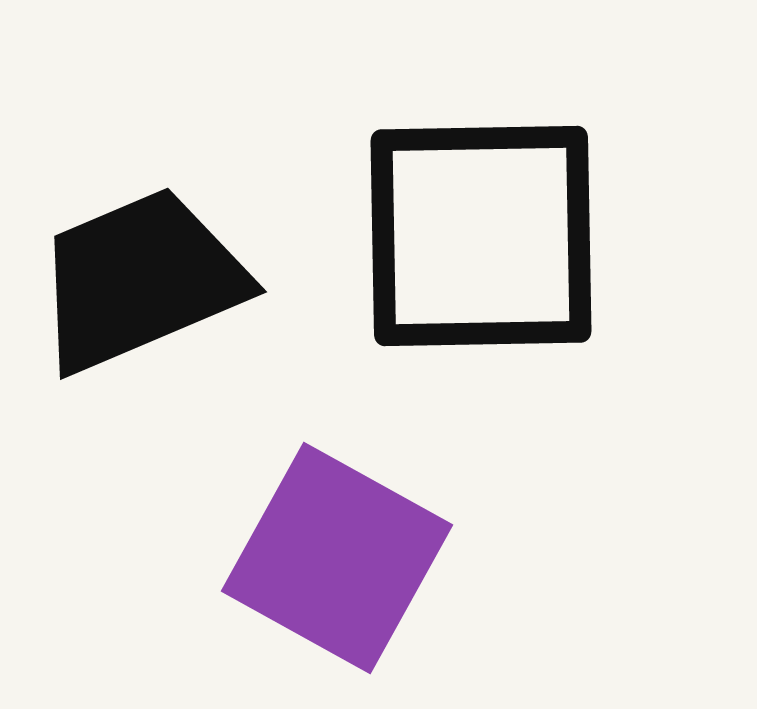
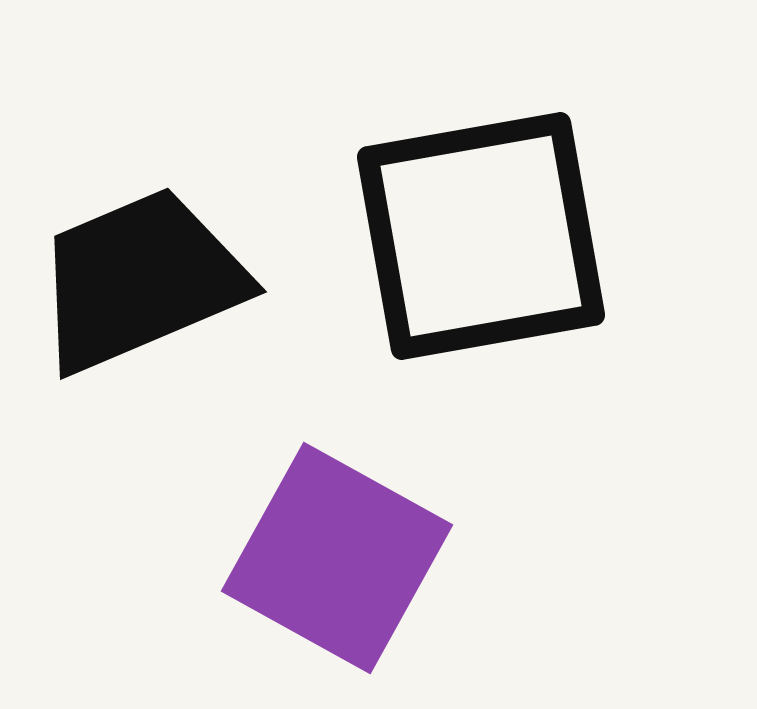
black square: rotated 9 degrees counterclockwise
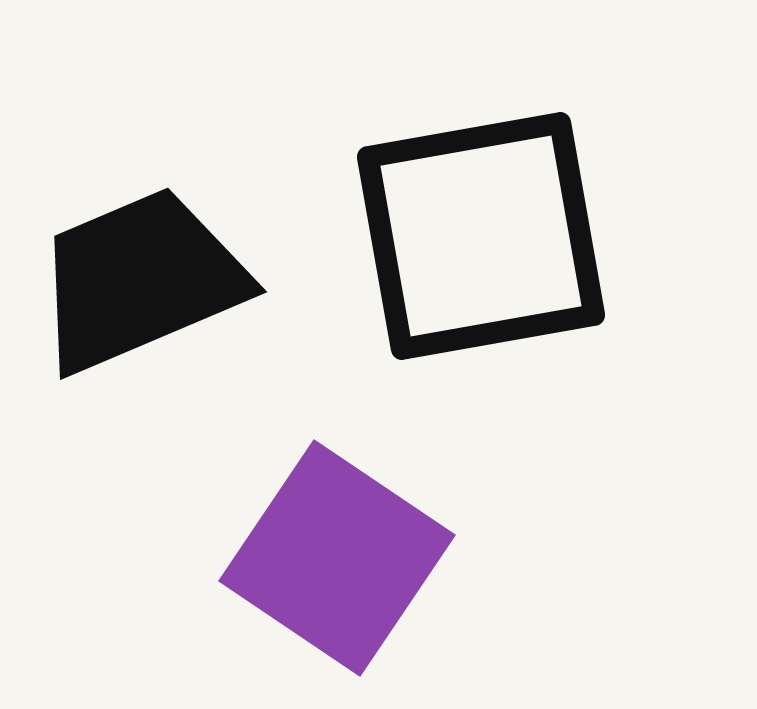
purple square: rotated 5 degrees clockwise
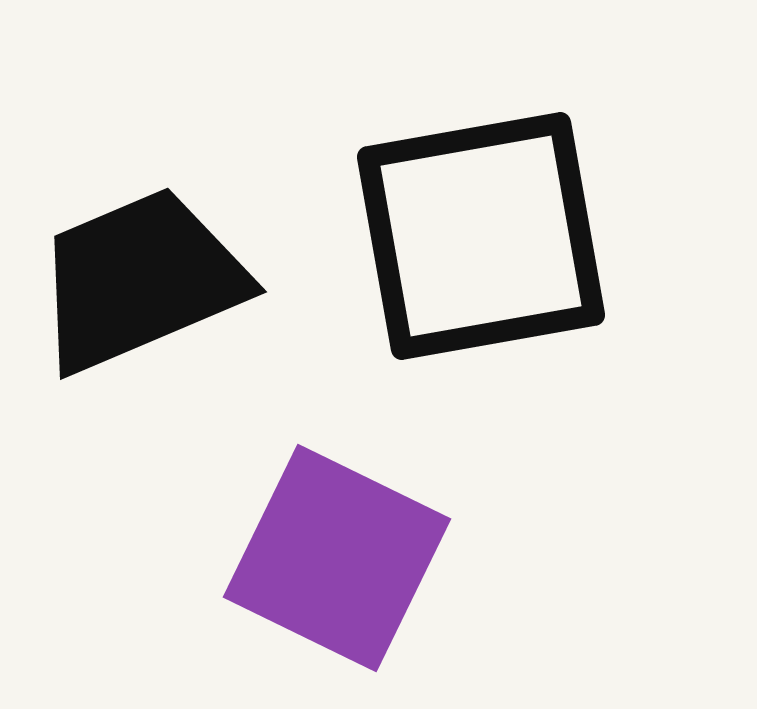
purple square: rotated 8 degrees counterclockwise
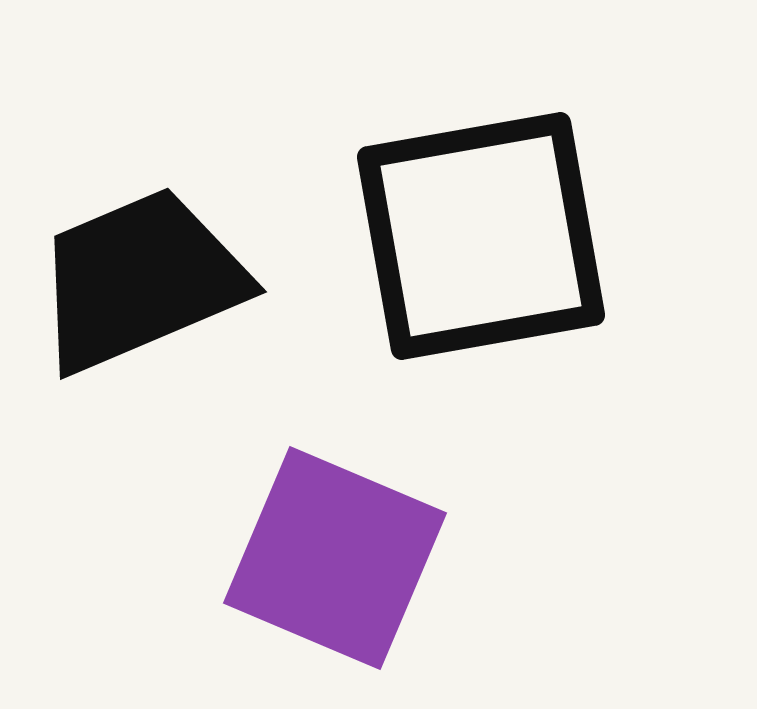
purple square: moved 2 px left; rotated 3 degrees counterclockwise
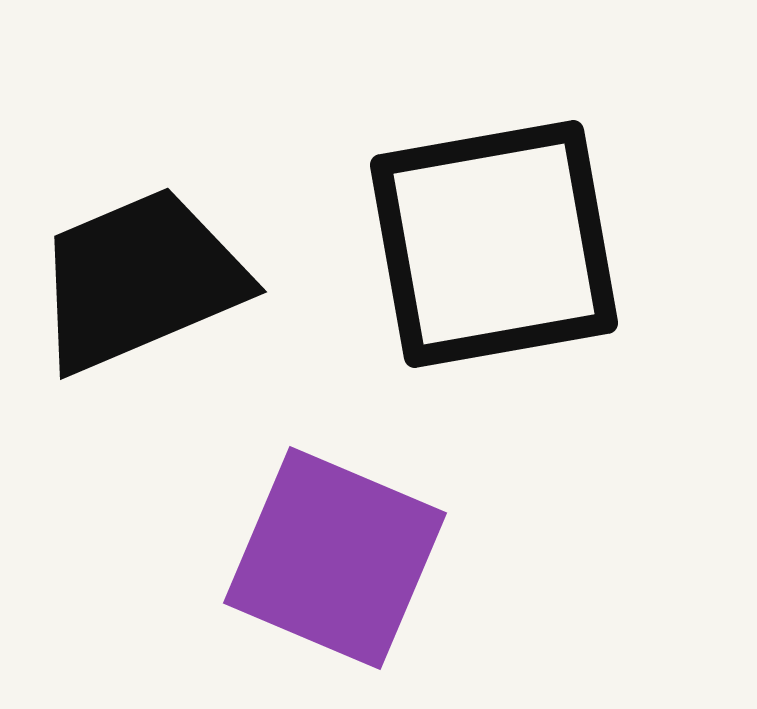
black square: moved 13 px right, 8 px down
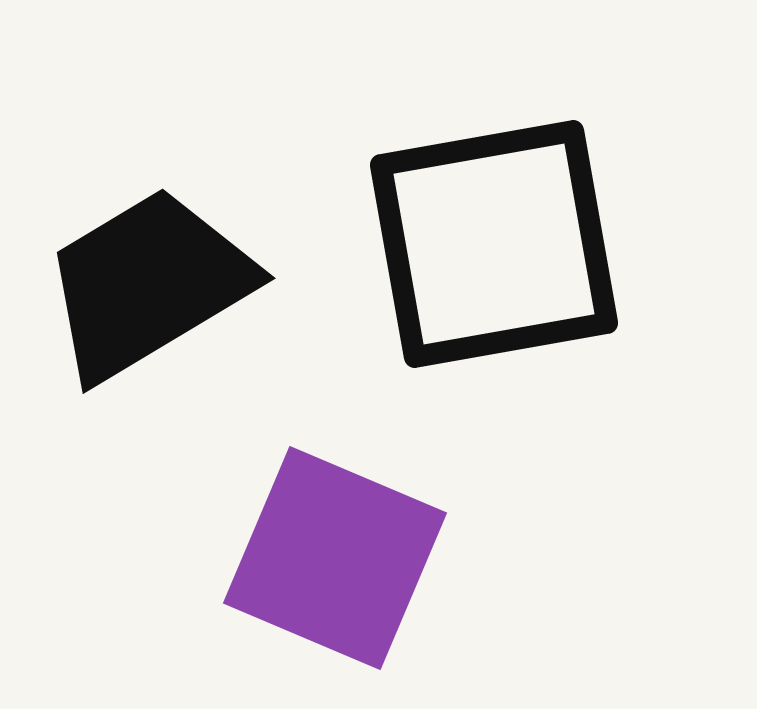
black trapezoid: moved 8 px right, 4 px down; rotated 8 degrees counterclockwise
